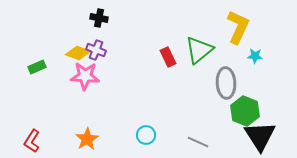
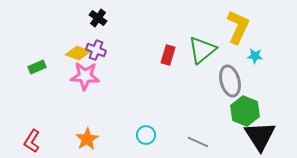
black cross: moved 1 px left; rotated 24 degrees clockwise
green triangle: moved 3 px right
red rectangle: moved 2 px up; rotated 42 degrees clockwise
gray ellipse: moved 4 px right, 2 px up; rotated 12 degrees counterclockwise
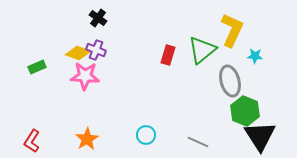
yellow L-shape: moved 6 px left, 3 px down
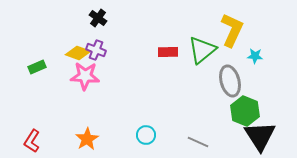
red rectangle: moved 3 px up; rotated 72 degrees clockwise
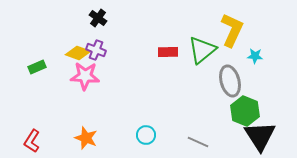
orange star: moved 1 px left, 1 px up; rotated 20 degrees counterclockwise
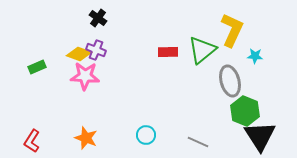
yellow diamond: moved 1 px right, 1 px down
